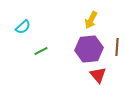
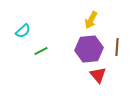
cyan semicircle: moved 4 px down
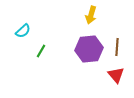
yellow arrow: moved 5 px up; rotated 12 degrees counterclockwise
green line: rotated 32 degrees counterclockwise
red triangle: moved 18 px right
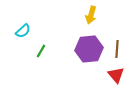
brown line: moved 2 px down
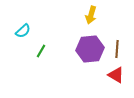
purple hexagon: moved 1 px right
red triangle: rotated 18 degrees counterclockwise
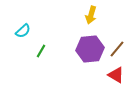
brown line: rotated 36 degrees clockwise
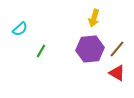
yellow arrow: moved 3 px right, 3 px down
cyan semicircle: moved 3 px left, 2 px up
red triangle: moved 1 px right, 2 px up
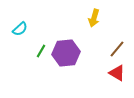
purple hexagon: moved 24 px left, 4 px down
